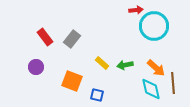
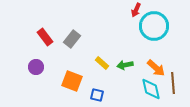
red arrow: rotated 120 degrees clockwise
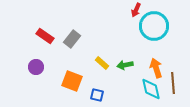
red rectangle: moved 1 px up; rotated 18 degrees counterclockwise
orange arrow: rotated 150 degrees counterclockwise
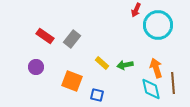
cyan circle: moved 4 px right, 1 px up
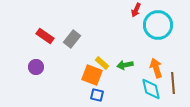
orange square: moved 20 px right, 6 px up
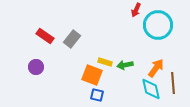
yellow rectangle: moved 3 px right, 1 px up; rotated 24 degrees counterclockwise
orange arrow: rotated 54 degrees clockwise
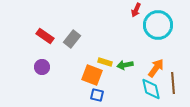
purple circle: moved 6 px right
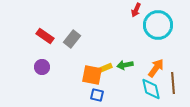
yellow rectangle: moved 6 px down; rotated 40 degrees counterclockwise
orange square: rotated 10 degrees counterclockwise
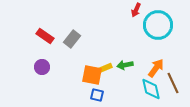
brown line: rotated 20 degrees counterclockwise
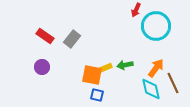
cyan circle: moved 2 px left, 1 px down
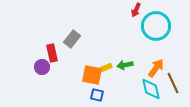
red rectangle: moved 7 px right, 17 px down; rotated 42 degrees clockwise
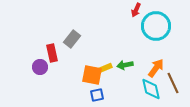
purple circle: moved 2 px left
blue square: rotated 24 degrees counterclockwise
